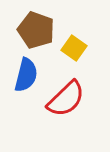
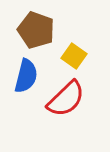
yellow square: moved 8 px down
blue semicircle: moved 1 px down
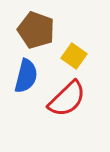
red semicircle: moved 1 px right
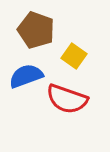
blue semicircle: rotated 124 degrees counterclockwise
red semicircle: rotated 63 degrees clockwise
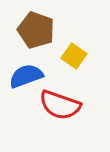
red semicircle: moved 7 px left, 6 px down
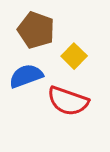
yellow square: rotated 10 degrees clockwise
red semicircle: moved 8 px right, 4 px up
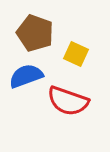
brown pentagon: moved 1 px left, 3 px down
yellow square: moved 2 px right, 2 px up; rotated 20 degrees counterclockwise
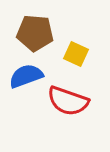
brown pentagon: rotated 15 degrees counterclockwise
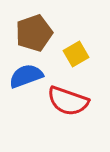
brown pentagon: moved 1 px left; rotated 24 degrees counterclockwise
yellow square: rotated 35 degrees clockwise
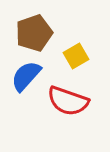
yellow square: moved 2 px down
blue semicircle: rotated 28 degrees counterclockwise
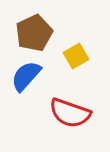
brown pentagon: rotated 6 degrees counterclockwise
red semicircle: moved 2 px right, 12 px down
